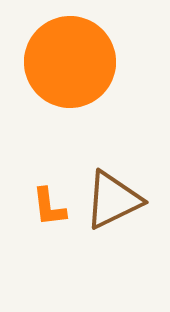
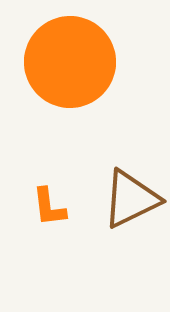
brown triangle: moved 18 px right, 1 px up
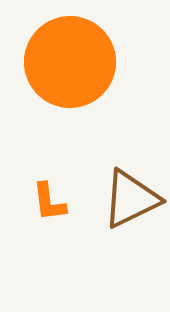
orange L-shape: moved 5 px up
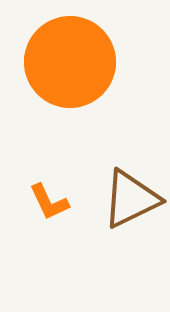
orange L-shape: rotated 18 degrees counterclockwise
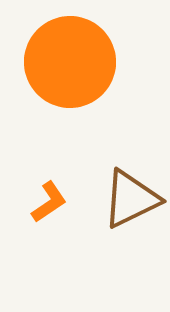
orange L-shape: rotated 99 degrees counterclockwise
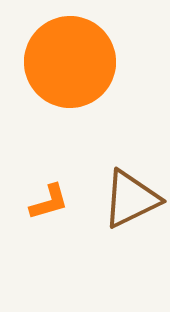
orange L-shape: rotated 18 degrees clockwise
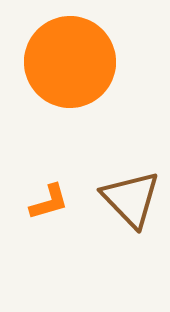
brown triangle: rotated 48 degrees counterclockwise
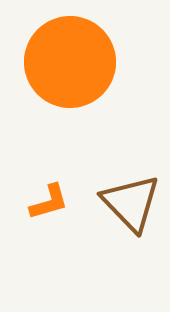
brown triangle: moved 4 px down
